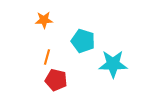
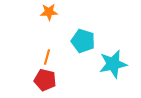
orange star: moved 5 px right, 8 px up
cyan star: rotated 12 degrees counterclockwise
red pentagon: moved 11 px left
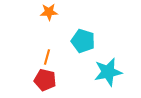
cyan star: moved 5 px left, 8 px down
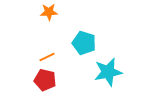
cyan pentagon: moved 1 px right, 2 px down
orange line: rotated 49 degrees clockwise
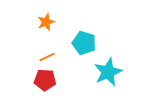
orange star: moved 3 px left, 10 px down; rotated 18 degrees counterclockwise
cyan star: rotated 12 degrees counterclockwise
red pentagon: rotated 10 degrees counterclockwise
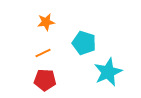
orange star: rotated 12 degrees clockwise
orange line: moved 4 px left, 4 px up
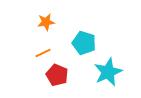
red pentagon: moved 12 px right, 5 px up; rotated 20 degrees clockwise
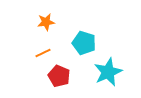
red pentagon: moved 2 px right, 1 px down
